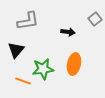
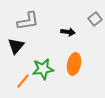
black triangle: moved 4 px up
orange line: rotated 70 degrees counterclockwise
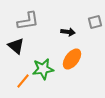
gray square: moved 3 px down; rotated 24 degrees clockwise
black triangle: rotated 30 degrees counterclockwise
orange ellipse: moved 2 px left, 5 px up; rotated 25 degrees clockwise
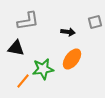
black triangle: moved 2 px down; rotated 30 degrees counterclockwise
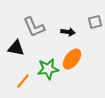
gray L-shape: moved 6 px right, 6 px down; rotated 75 degrees clockwise
green star: moved 5 px right
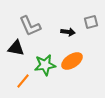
gray square: moved 4 px left
gray L-shape: moved 4 px left, 1 px up
orange ellipse: moved 2 px down; rotated 20 degrees clockwise
green star: moved 3 px left, 4 px up
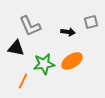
green star: moved 1 px left, 1 px up
orange line: rotated 14 degrees counterclockwise
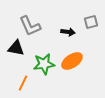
orange line: moved 2 px down
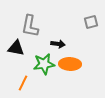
gray L-shape: rotated 35 degrees clockwise
black arrow: moved 10 px left, 12 px down
orange ellipse: moved 2 px left, 3 px down; rotated 35 degrees clockwise
